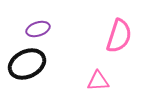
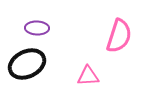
purple ellipse: moved 1 px left, 1 px up; rotated 20 degrees clockwise
pink triangle: moved 10 px left, 5 px up
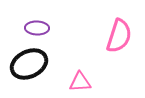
black ellipse: moved 2 px right
pink triangle: moved 8 px left, 6 px down
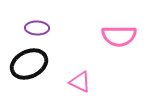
pink semicircle: rotated 72 degrees clockwise
pink triangle: rotated 30 degrees clockwise
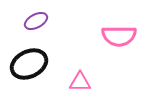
purple ellipse: moved 1 px left, 7 px up; rotated 30 degrees counterclockwise
pink triangle: rotated 25 degrees counterclockwise
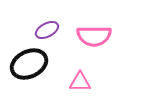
purple ellipse: moved 11 px right, 9 px down
pink semicircle: moved 25 px left
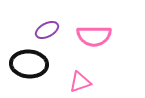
black ellipse: rotated 30 degrees clockwise
pink triangle: rotated 20 degrees counterclockwise
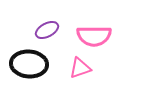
pink triangle: moved 14 px up
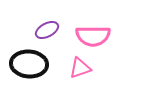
pink semicircle: moved 1 px left
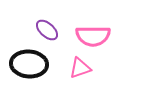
purple ellipse: rotated 70 degrees clockwise
